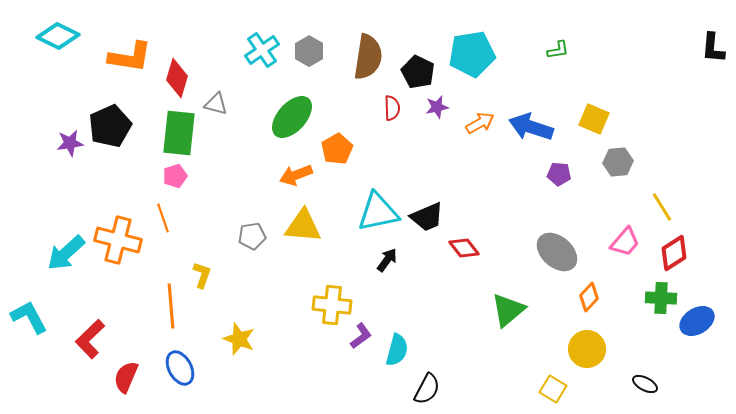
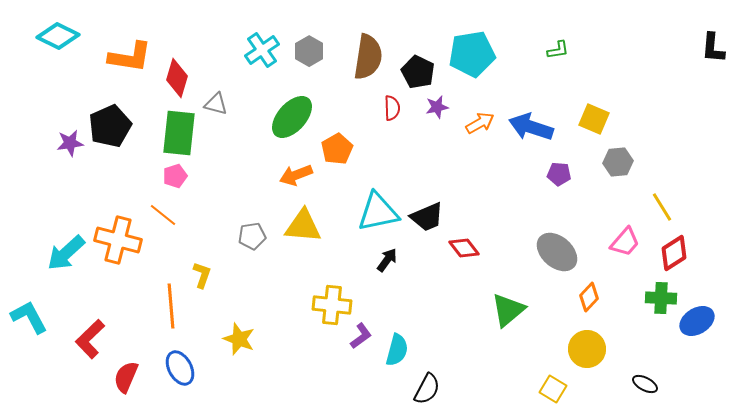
orange line at (163, 218): moved 3 px up; rotated 32 degrees counterclockwise
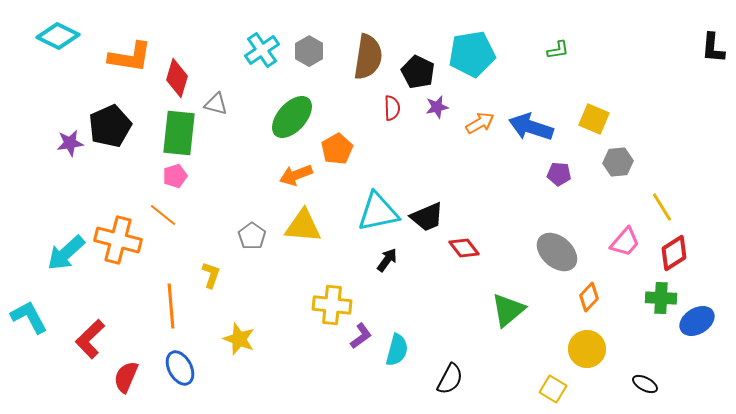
gray pentagon at (252, 236): rotated 28 degrees counterclockwise
yellow L-shape at (202, 275): moved 9 px right
black semicircle at (427, 389): moved 23 px right, 10 px up
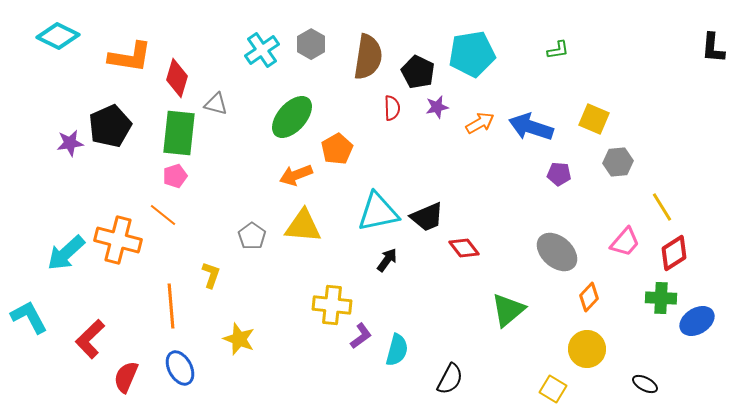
gray hexagon at (309, 51): moved 2 px right, 7 px up
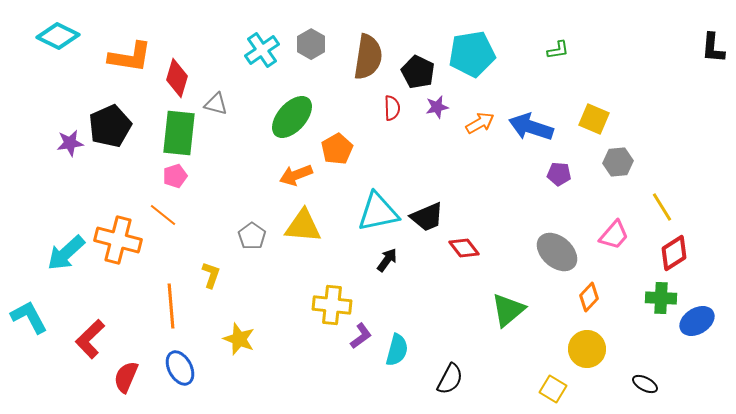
pink trapezoid at (625, 242): moved 11 px left, 7 px up
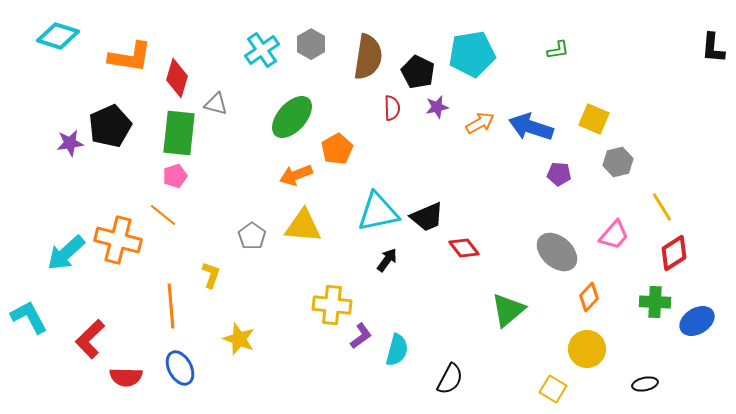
cyan diamond at (58, 36): rotated 9 degrees counterclockwise
gray hexagon at (618, 162): rotated 8 degrees counterclockwise
green cross at (661, 298): moved 6 px left, 4 px down
red semicircle at (126, 377): rotated 112 degrees counterclockwise
black ellipse at (645, 384): rotated 40 degrees counterclockwise
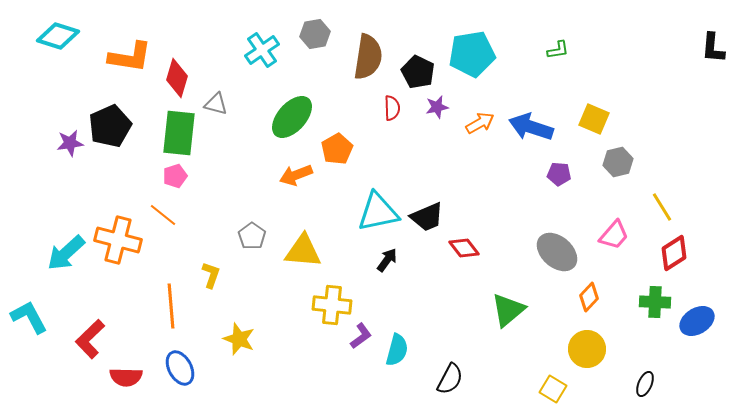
gray hexagon at (311, 44): moved 4 px right, 10 px up; rotated 20 degrees clockwise
yellow triangle at (303, 226): moved 25 px down
black ellipse at (645, 384): rotated 55 degrees counterclockwise
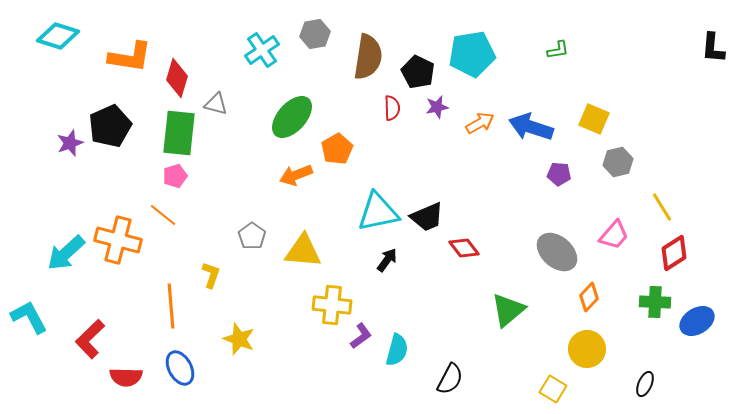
purple star at (70, 143): rotated 12 degrees counterclockwise
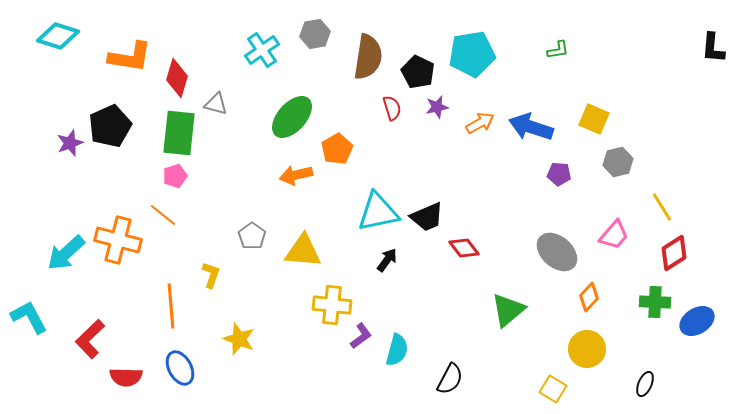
red semicircle at (392, 108): rotated 15 degrees counterclockwise
orange arrow at (296, 175): rotated 8 degrees clockwise
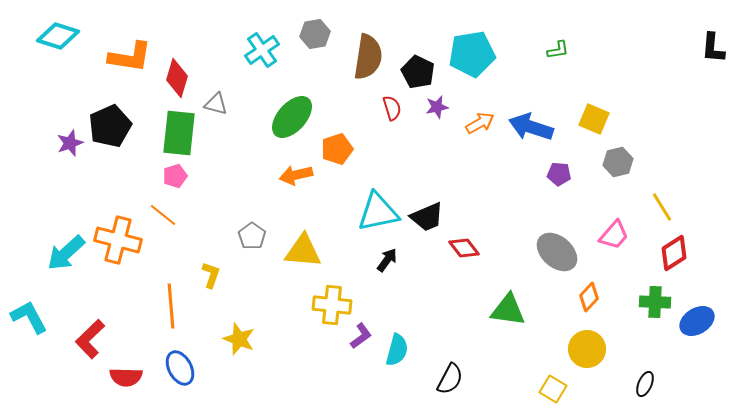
orange pentagon at (337, 149): rotated 12 degrees clockwise
green triangle at (508, 310): rotated 48 degrees clockwise
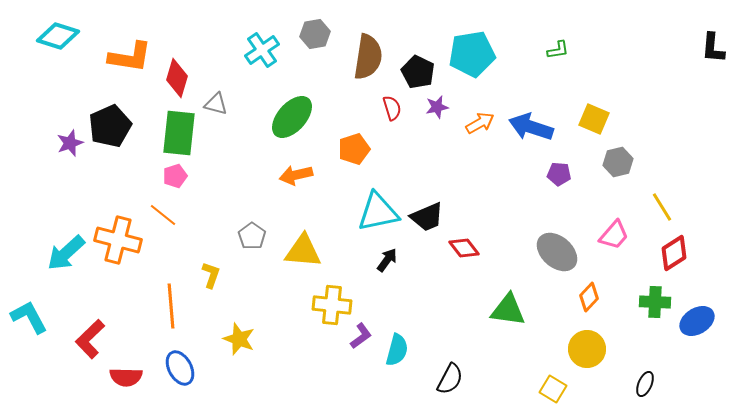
orange pentagon at (337, 149): moved 17 px right
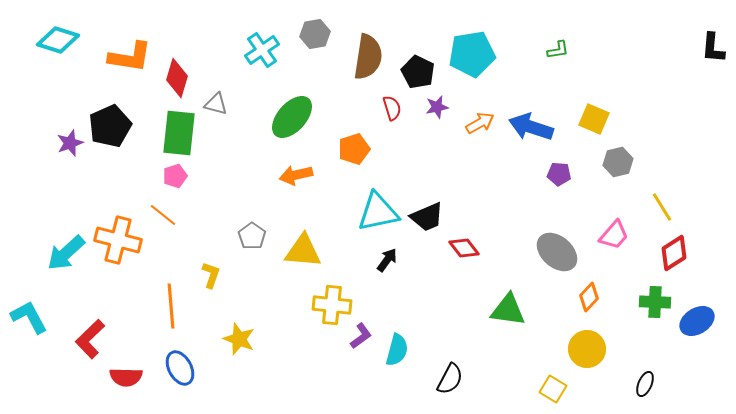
cyan diamond at (58, 36): moved 4 px down
